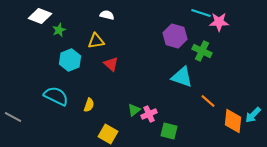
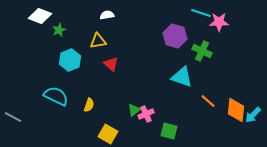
white semicircle: rotated 24 degrees counterclockwise
yellow triangle: moved 2 px right
pink cross: moved 3 px left
orange diamond: moved 3 px right, 11 px up
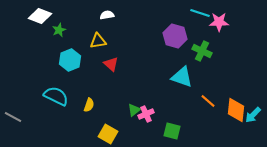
cyan line: moved 1 px left
green square: moved 3 px right
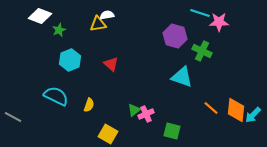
yellow triangle: moved 17 px up
orange line: moved 3 px right, 7 px down
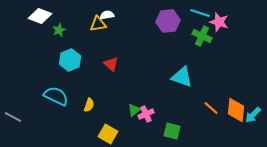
pink star: rotated 18 degrees clockwise
purple hexagon: moved 7 px left, 15 px up; rotated 20 degrees counterclockwise
green cross: moved 15 px up
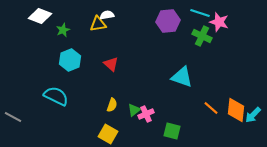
green star: moved 4 px right
yellow semicircle: moved 23 px right
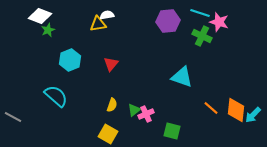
green star: moved 15 px left
red triangle: rotated 28 degrees clockwise
cyan semicircle: rotated 15 degrees clockwise
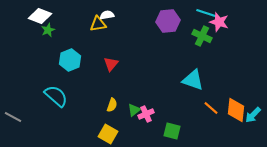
cyan line: moved 6 px right
cyan triangle: moved 11 px right, 3 px down
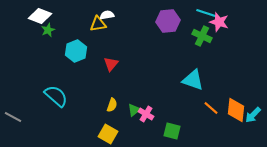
cyan hexagon: moved 6 px right, 9 px up
pink cross: rotated 35 degrees counterclockwise
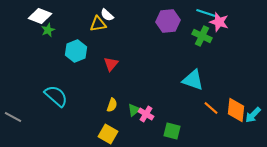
white semicircle: rotated 128 degrees counterclockwise
